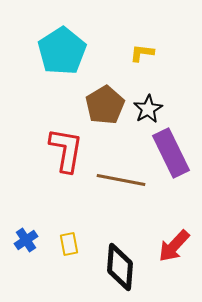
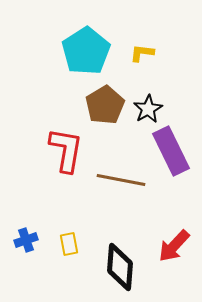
cyan pentagon: moved 24 px right
purple rectangle: moved 2 px up
blue cross: rotated 15 degrees clockwise
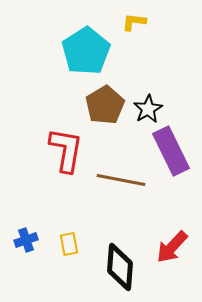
yellow L-shape: moved 8 px left, 31 px up
red arrow: moved 2 px left, 1 px down
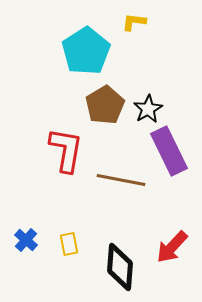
purple rectangle: moved 2 px left
blue cross: rotated 30 degrees counterclockwise
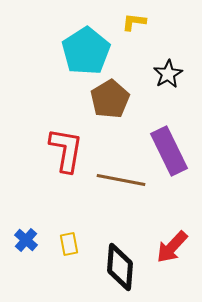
brown pentagon: moved 5 px right, 6 px up
black star: moved 20 px right, 35 px up
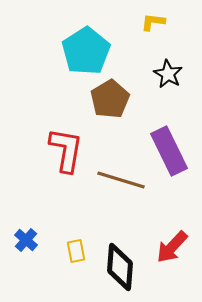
yellow L-shape: moved 19 px right
black star: rotated 12 degrees counterclockwise
brown line: rotated 6 degrees clockwise
yellow rectangle: moved 7 px right, 7 px down
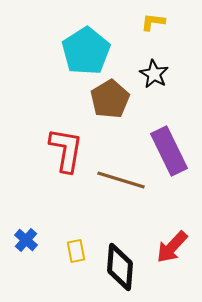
black star: moved 14 px left
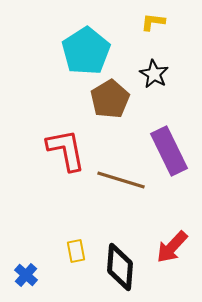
red L-shape: rotated 21 degrees counterclockwise
blue cross: moved 35 px down
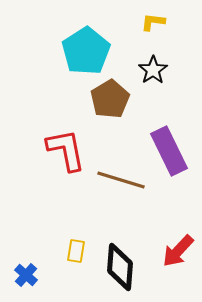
black star: moved 1 px left, 4 px up; rotated 8 degrees clockwise
red arrow: moved 6 px right, 4 px down
yellow rectangle: rotated 20 degrees clockwise
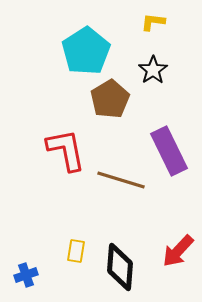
blue cross: rotated 30 degrees clockwise
